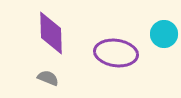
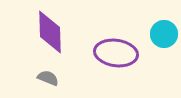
purple diamond: moved 1 px left, 1 px up
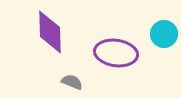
gray semicircle: moved 24 px right, 4 px down
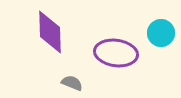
cyan circle: moved 3 px left, 1 px up
gray semicircle: moved 1 px down
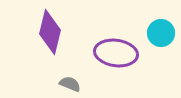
purple diamond: rotated 15 degrees clockwise
gray semicircle: moved 2 px left, 1 px down
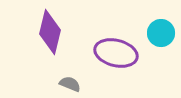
purple ellipse: rotated 6 degrees clockwise
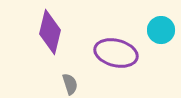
cyan circle: moved 3 px up
gray semicircle: rotated 50 degrees clockwise
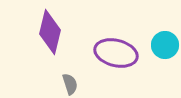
cyan circle: moved 4 px right, 15 px down
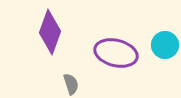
purple diamond: rotated 6 degrees clockwise
gray semicircle: moved 1 px right
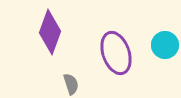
purple ellipse: rotated 57 degrees clockwise
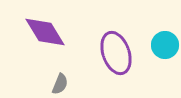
purple diamond: moved 5 px left; rotated 51 degrees counterclockwise
gray semicircle: moved 11 px left; rotated 40 degrees clockwise
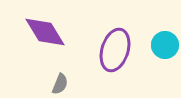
purple ellipse: moved 1 px left, 3 px up; rotated 36 degrees clockwise
